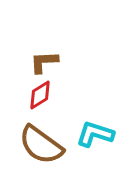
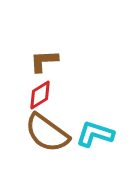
brown L-shape: moved 1 px up
brown semicircle: moved 6 px right, 12 px up
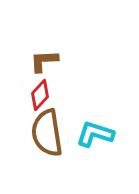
red diamond: rotated 16 degrees counterclockwise
brown semicircle: rotated 45 degrees clockwise
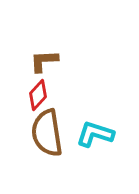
red diamond: moved 2 px left
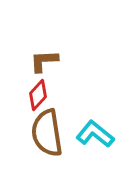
cyan L-shape: rotated 21 degrees clockwise
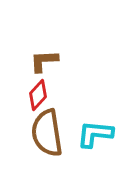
cyan L-shape: rotated 33 degrees counterclockwise
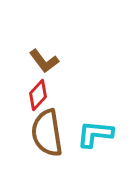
brown L-shape: rotated 124 degrees counterclockwise
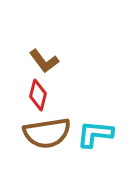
red diamond: rotated 28 degrees counterclockwise
brown semicircle: rotated 90 degrees counterclockwise
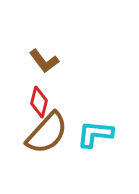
red diamond: moved 1 px right, 7 px down
brown semicircle: rotated 39 degrees counterclockwise
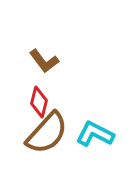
cyan L-shape: rotated 21 degrees clockwise
